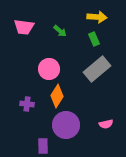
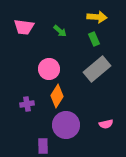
purple cross: rotated 16 degrees counterclockwise
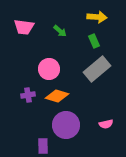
green rectangle: moved 2 px down
orange diamond: rotated 75 degrees clockwise
purple cross: moved 1 px right, 9 px up
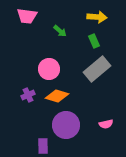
pink trapezoid: moved 3 px right, 11 px up
purple cross: rotated 16 degrees counterclockwise
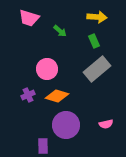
pink trapezoid: moved 2 px right, 2 px down; rotated 10 degrees clockwise
pink circle: moved 2 px left
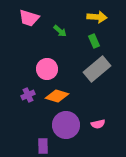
pink semicircle: moved 8 px left
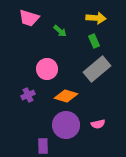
yellow arrow: moved 1 px left, 1 px down
orange diamond: moved 9 px right
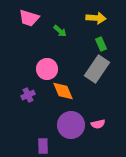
green rectangle: moved 7 px right, 3 px down
gray rectangle: rotated 16 degrees counterclockwise
orange diamond: moved 3 px left, 5 px up; rotated 50 degrees clockwise
purple circle: moved 5 px right
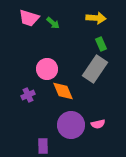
green arrow: moved 7 px left, 8 px up
gray rectangle: moved 2 px left
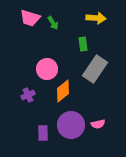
pink trapezoid: moved 1 px right
green arrow: rotated 16 degrees clockwise
green rectangle: moved 18 px left; rotated 16 degrees clockwise
orange diamond: rotated 75 degrees clockwise
purple rectangle: moved 13 px up
